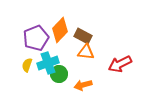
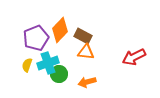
red arrow: moved 14 px right, 7 px up
orange arrow: moved 4 px right, 3 px up
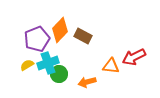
purple pentagon: moved 1 px right, 1 px down
orange triangle: moved 25 px right, 14 px down
yellow semicircle: rotated 40 degrees clockwise
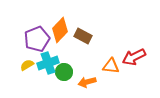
green circle: moved 5 px right, 2 px up
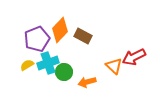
orange triangle: moved 3 px right; rotated 36 degrees clockwise
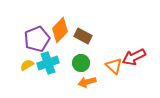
green circle: moved 17 px right, 9 px up
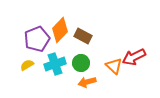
cyan cross: moved 7 px right, 1 px down
